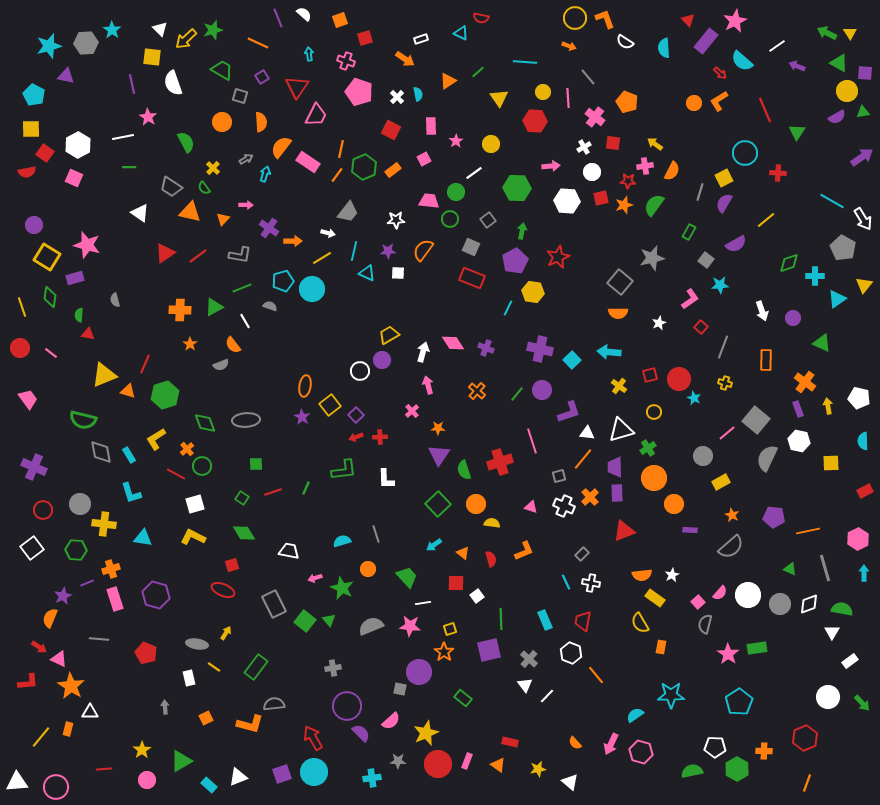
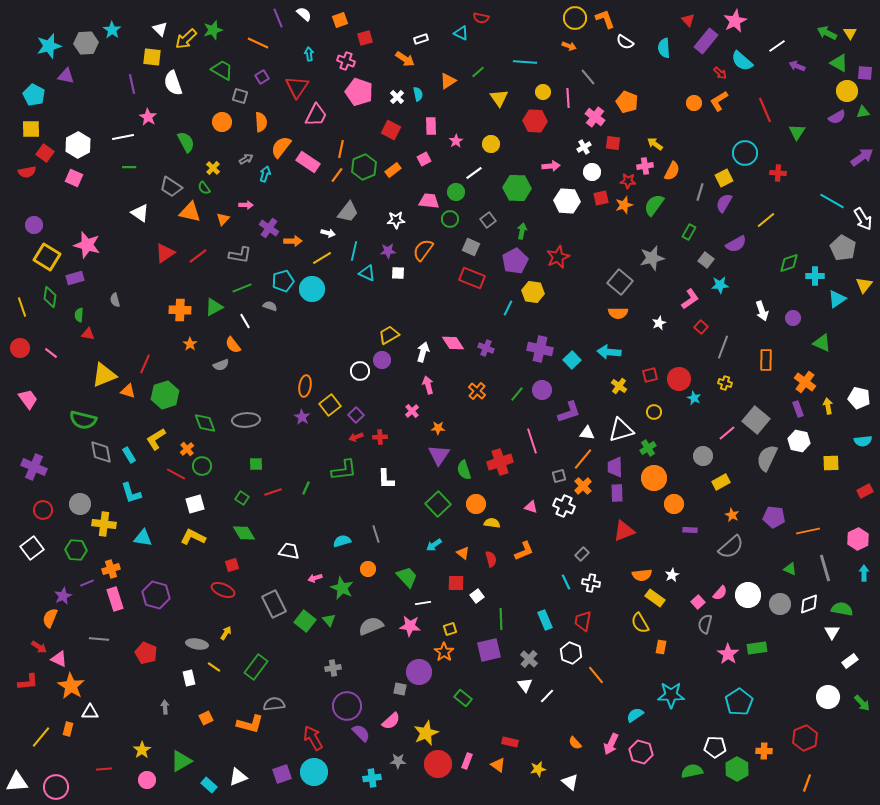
cyan semicircle at (863, 441): rotated 96 degrees counterclockwise
orange cross at (590, 497): moved 7 px left, 11 px up
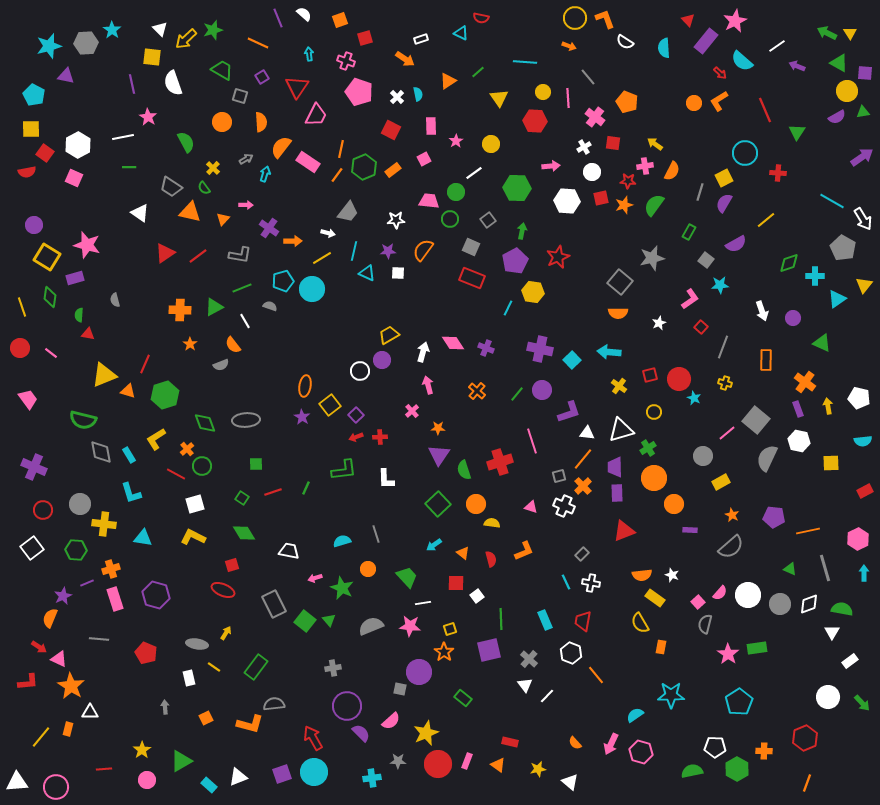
white star at (672, 575): rotated 24 degrees counterclockwise
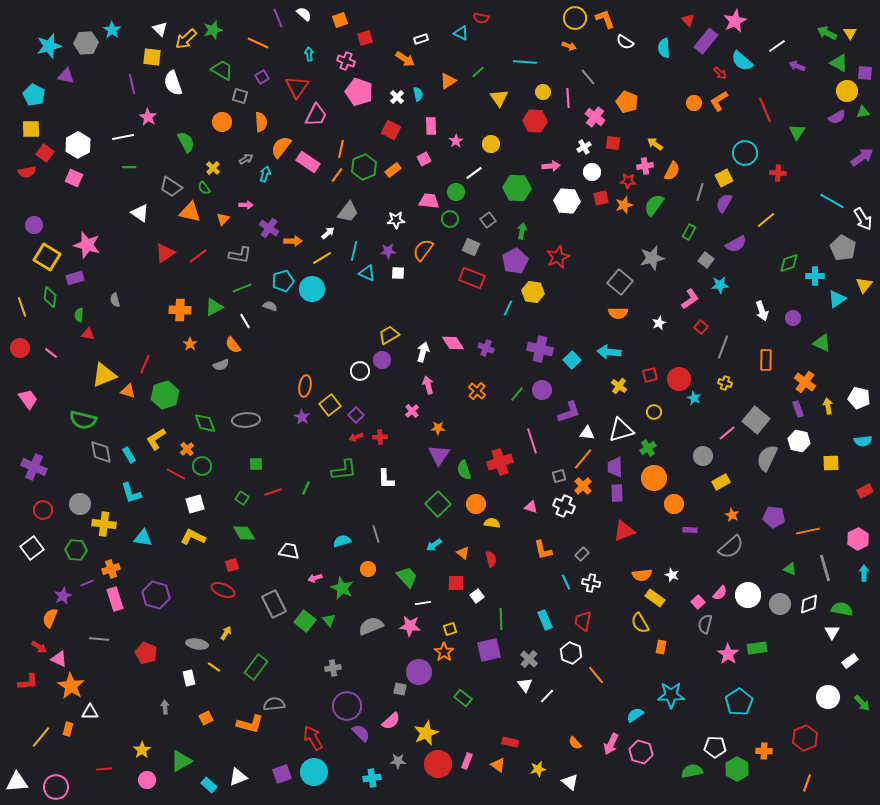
white arrow at (328, 233): rotated 56 degrees counterclockwise
orange L-shape at (524, 551): moved 19 px right, 1 px up; rotated 100 degrees clockwise
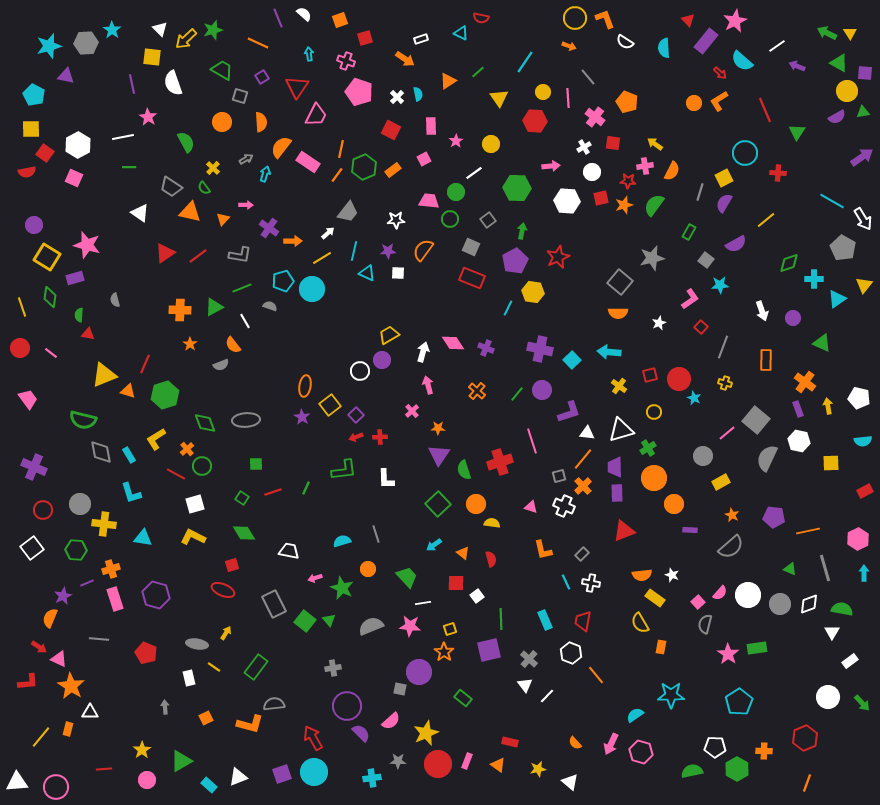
cyan line at (525, 62): rotated 60 degrees counterclockwise
cyan cross at (815, 276): moved 1 px left, 3 px down
